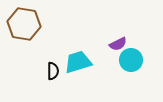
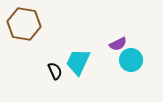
cyan trapezoid: rotated 48 degrees counterclockwise
black semicircle: moved 2 px right; rotated 24 degrees counterclockwise
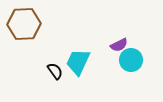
brown hexagon: rotated 12 degrees counterclockwise
purple semicircle: moved 1 px right, 1 px down
black semicircle: rotated 12 degrees counterclockwise
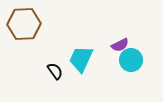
purple semicircle: moved 1 px right
cyan trapezoid: moved 3 px right, 3 px up
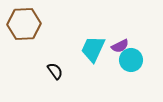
purple semicircle: moved 1 px down
cyan trapezoid: moved 12 px right, 10 px up
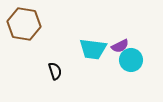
brown hexagon: rotated 12 degrees clockwise
cyan trapezoid: rotated 108 degrees counterclockwise
black semicircle: rotated 18 degrees clockwise
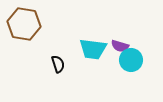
purple semicircle: rotated 42 degrees clockwise
black semicircle: moved 3 px right, 7 px up
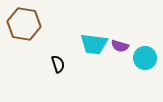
cyan trapezoid: moved 1 px right, 5 px up
cyan circle: moved 14 px right, 2 px up
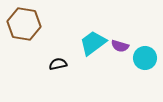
cyan trapezoid: moved 1 px left, 1 px up; rotated 136 degrees clockwise
black semicircle: rotated 84 degrees counterclockwise
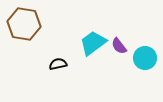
purple semicircle: moved 1 px left; rotated 36 degrees clockwise
